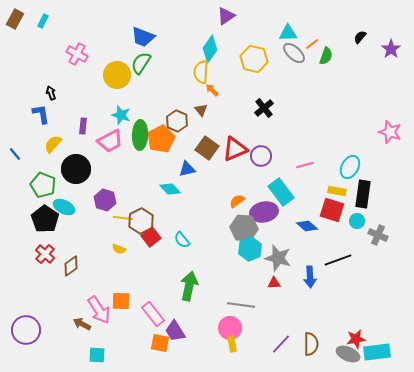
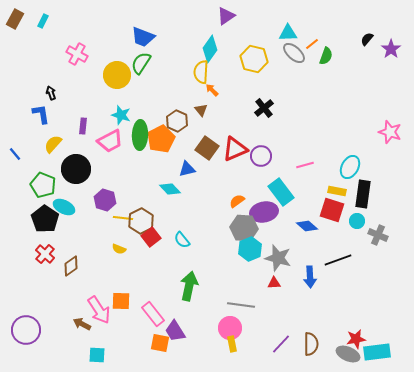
black semicircle at (360, 37): moved 7 px right, 2 px down
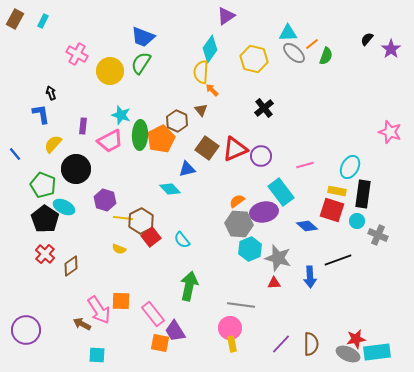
yellow circle at (117, 75): moved 7 px left, 4 px up
gray hexagon at (244, 228): moved 5 px left, 4 px up
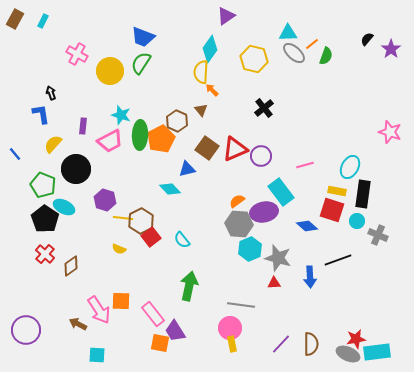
brown arrow at (82, 324): moved 4 px left
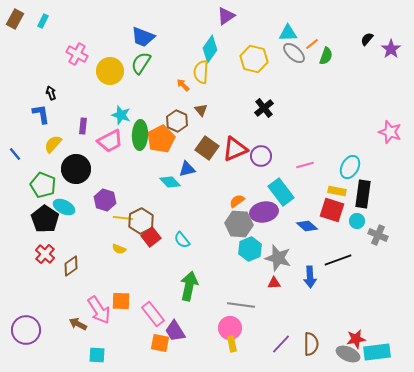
orange arrow at (212, 90): moved 29 px left, 5 px up
cyan diamond at (170, 189): moved 7 px up
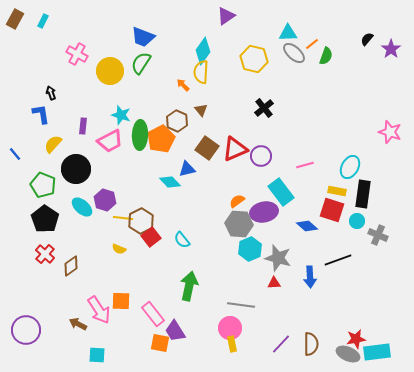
cyan diamond at (210, 49): moved 7 px left, 2 px down
cyan ellipse at (64, 207): moved 18 px right; rotated 15 degrees clockwise
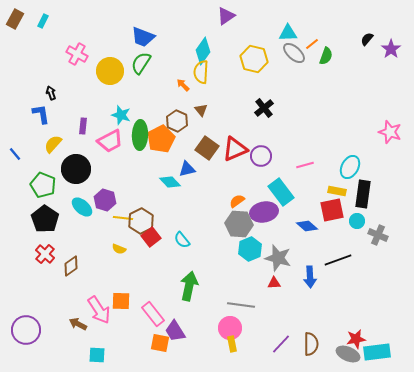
red square at (332, 210): rotated 30 degrees counterclockwise
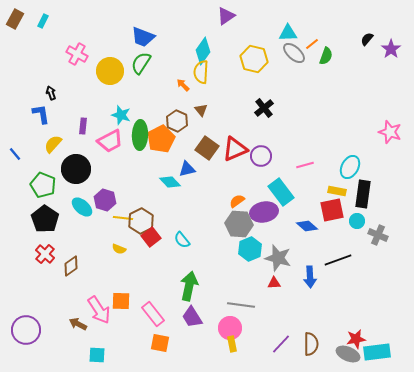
purple trapezoid at (175, 331): moved 17 px right, 14 px up
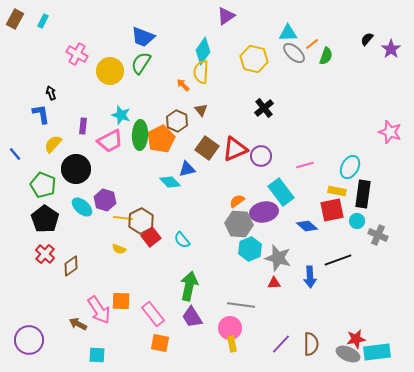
purple circle at (26, 330): moved 3 px right, 10 px down
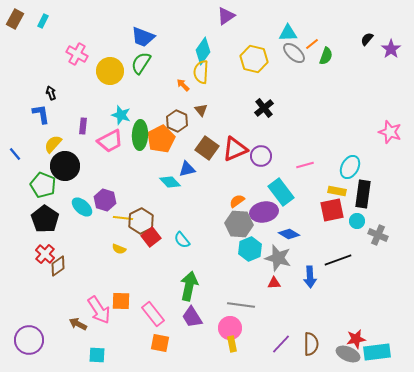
black circle at (76, 169): moved 11 px left, 3 px up
blue diamond at (307, 226): moved 18 px left, 8 px down; rotated 10 degrees counterclockwise
brown diamond at (71, 266): moved 13 px left
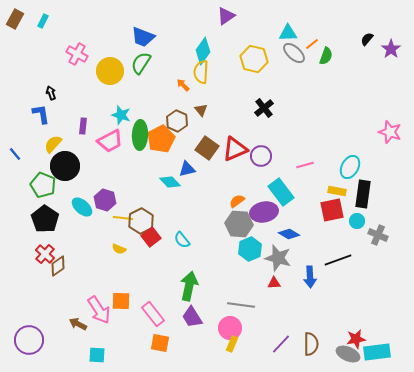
yellow rectangle at (232, 344): rotated 35 degrees clockwise
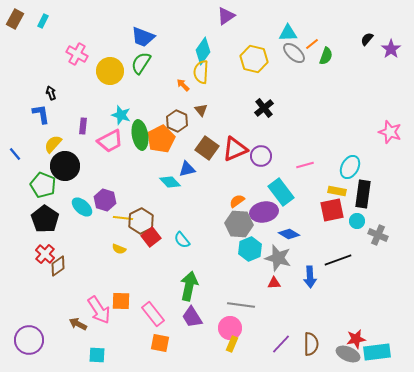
green ellipse at (140, 135): rotated 12 degrees counterclockwise
